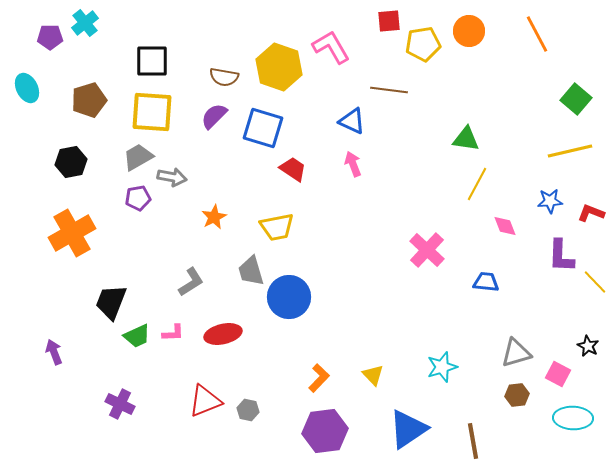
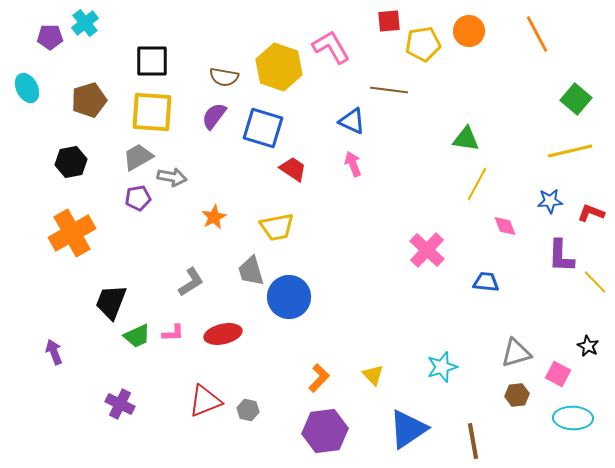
purple semicircle at (214, 116): rotated 8 degrees counterclockwise
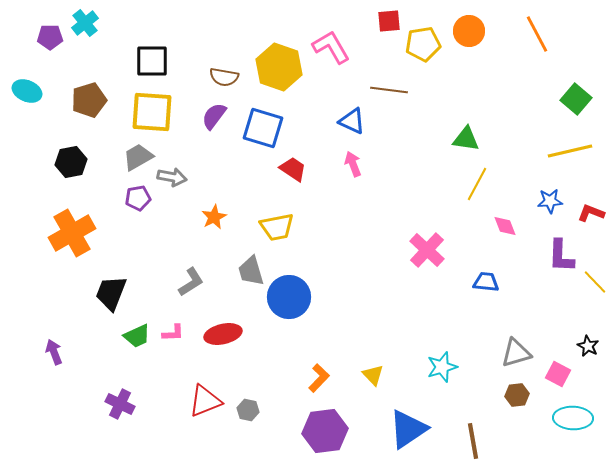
cyan ellipse at (27, 88): moved 3 px down; rotated 40 degrees counterclockwise
black trapezoid at (111, 302): moved 9 px up
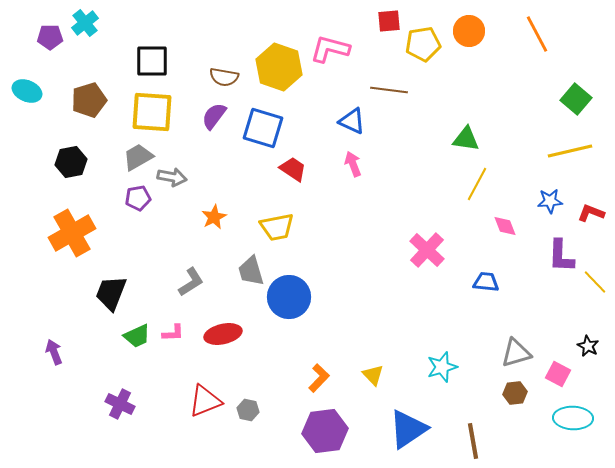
pink L-shape at (331, 47): moved 1 px left, 2 px down; rotated 45 degrees counterclockwise
brown hexagon at (517, 395): moved 2 px left, 2 px up
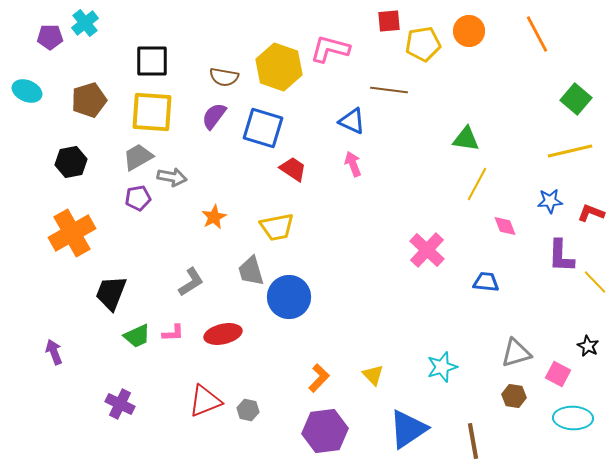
brown hexagon at (515, 393): moved 1 px left, 3 px down; rotated 15 degrees clockwise
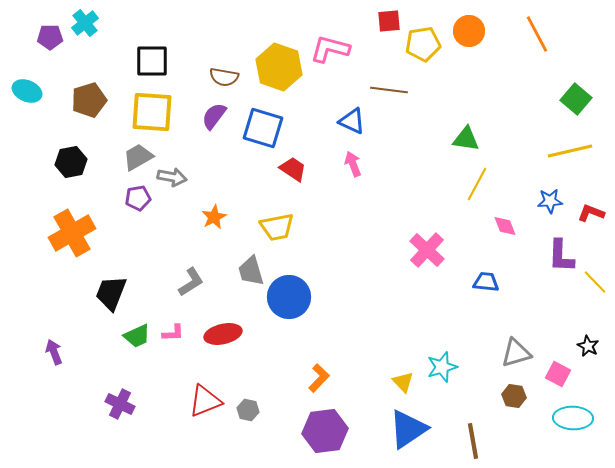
yellow triangle at (373, 375): moved 30 px right, 7 px down
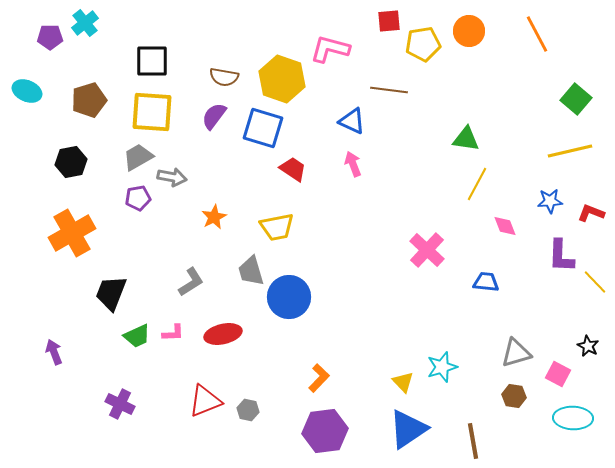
yellow hexagon at (279, 67): moved 3 px right, 12 px down
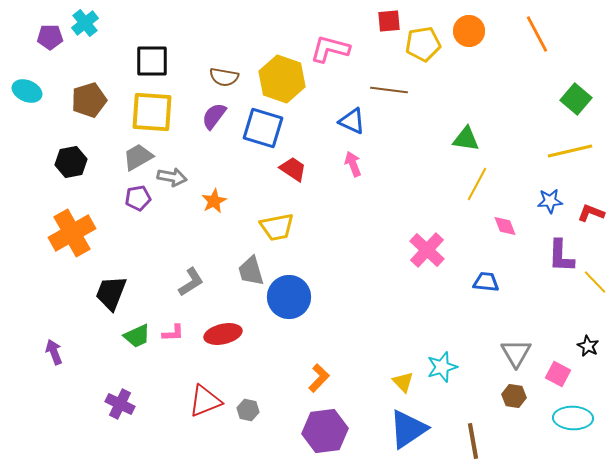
orange star at (214, 217): moved 16 px up
gray triangle at (516, 353): rotated 44 degrees counterclockwise
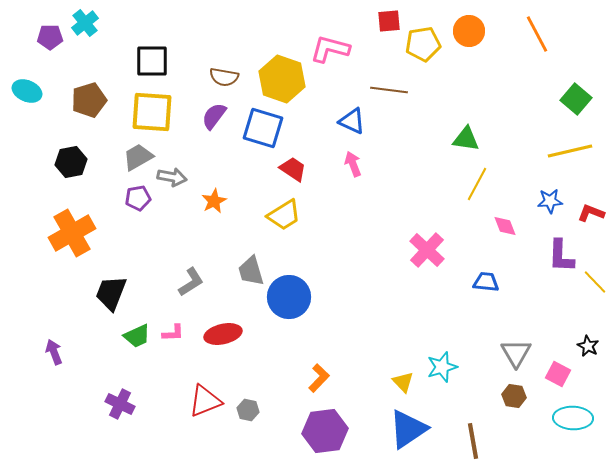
yellow trapezoid at (277, 227): moved 7 px right, 12 px up; rotated 21 degrees counterclockwise
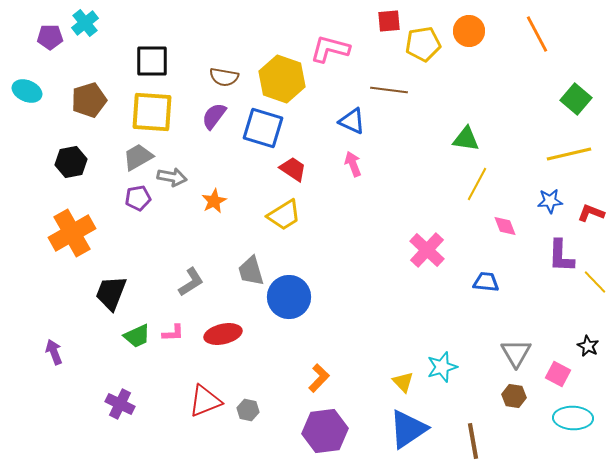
yellow line at (570, 151): moved 1 px left, 3 px down
